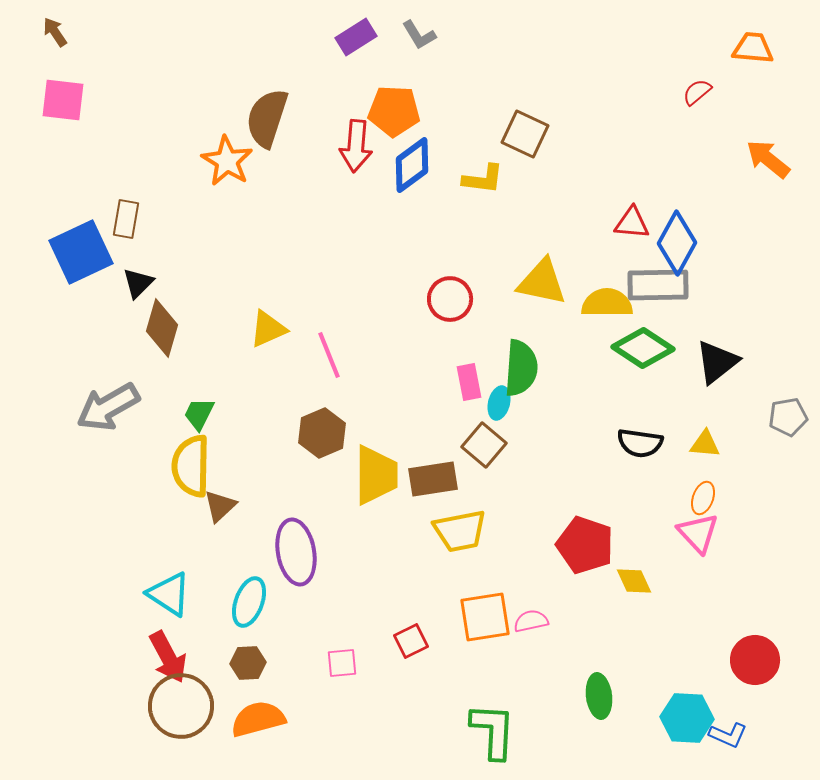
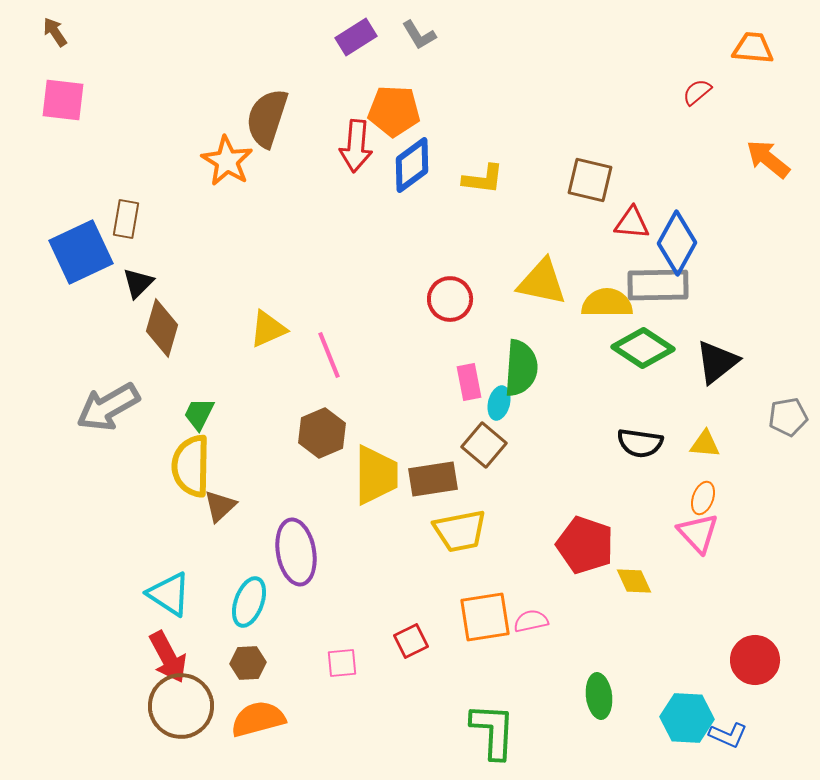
brown square at (525, 134): moved 65 px right, 46 px down; rotated 12 degrees counterclockwise
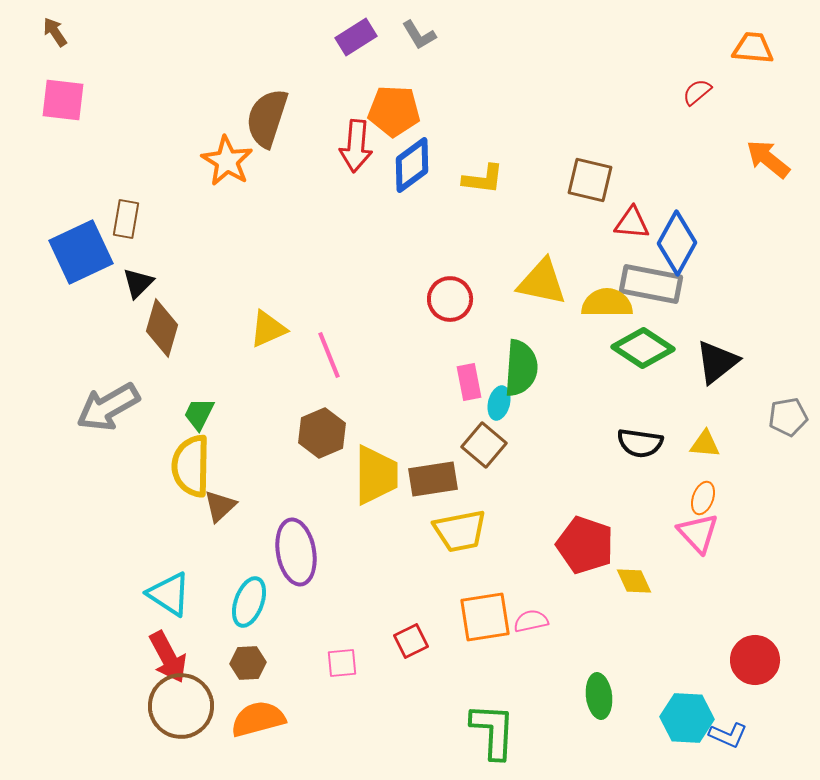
gray rectangle at (658, 285): moved 7 px left, 1 px up; rotated 12 degrees clockwise
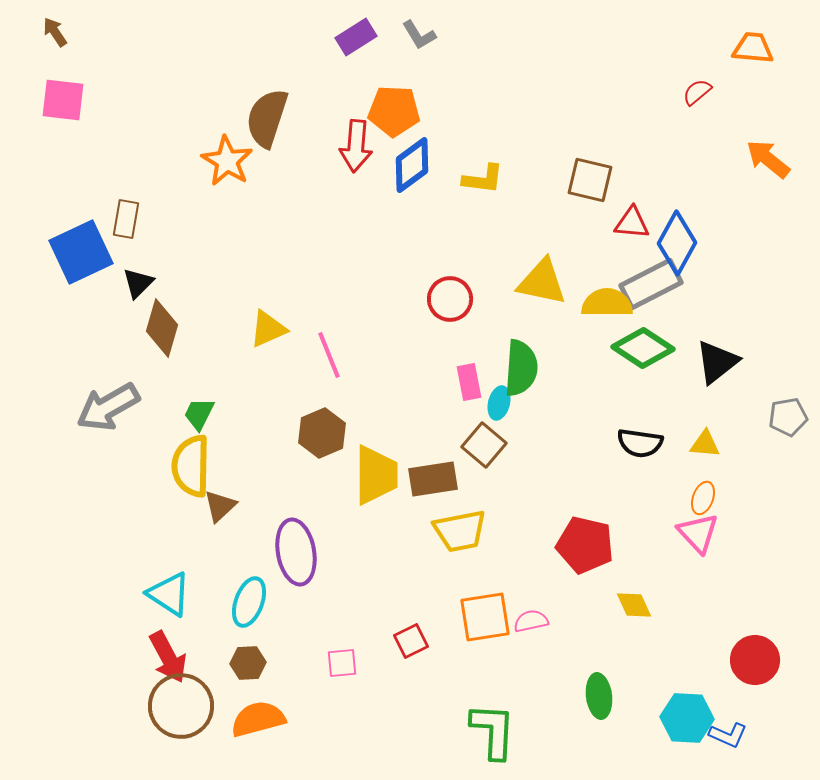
gray rectangle at (651, 284): rotated 38 degrees counterclockwise
red pentagon at (585, 545): rotated 6 degrees counterclockwise
yellow diamond at (634, 581): moved 24 px down
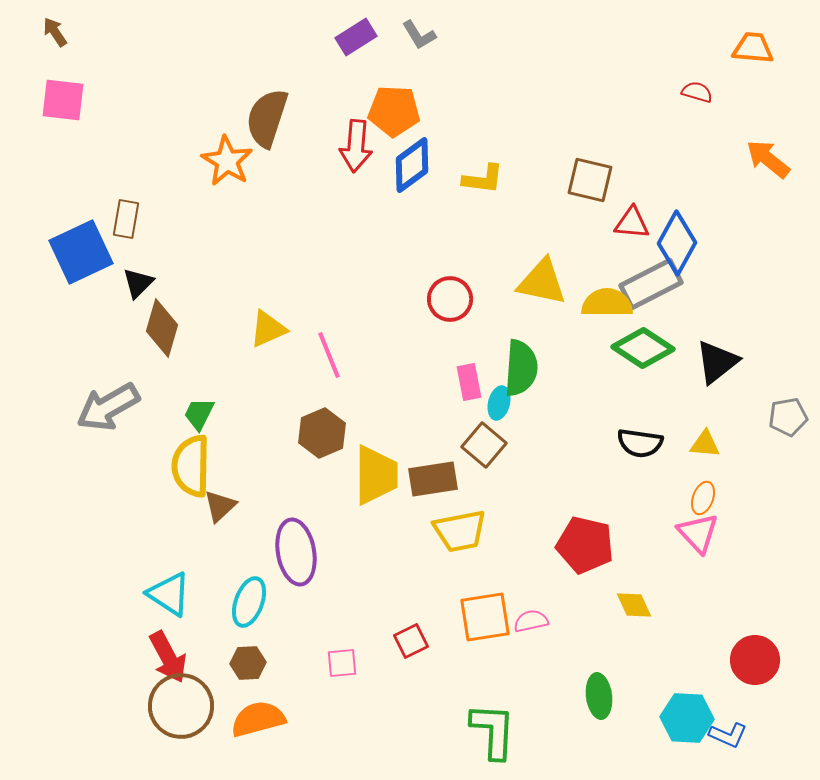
red semicircle at (697, 92): rotated 56 degrees clockwise
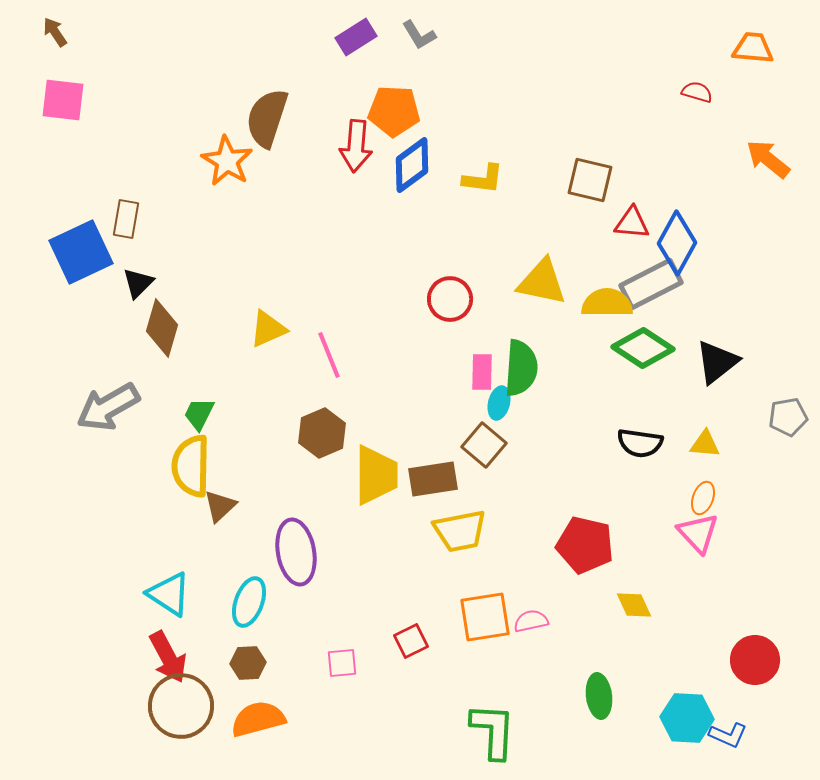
pink rectangle at (469, 382): moved 13 px right, 10 px up; rotated 12 degrees clockwise
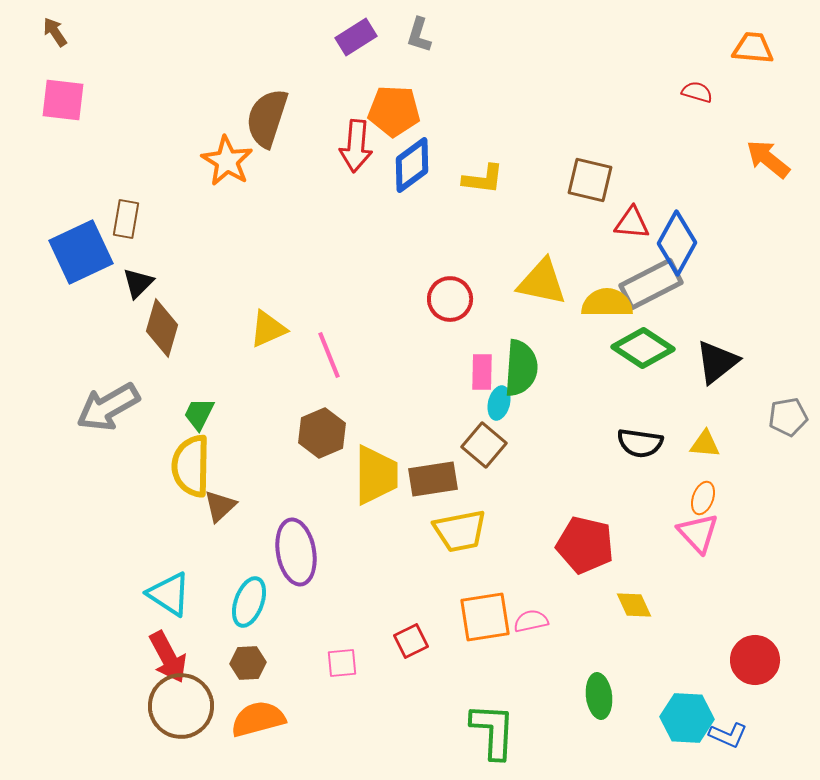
gray L-shape at (419, 35): rotated 48 degrees clockwise
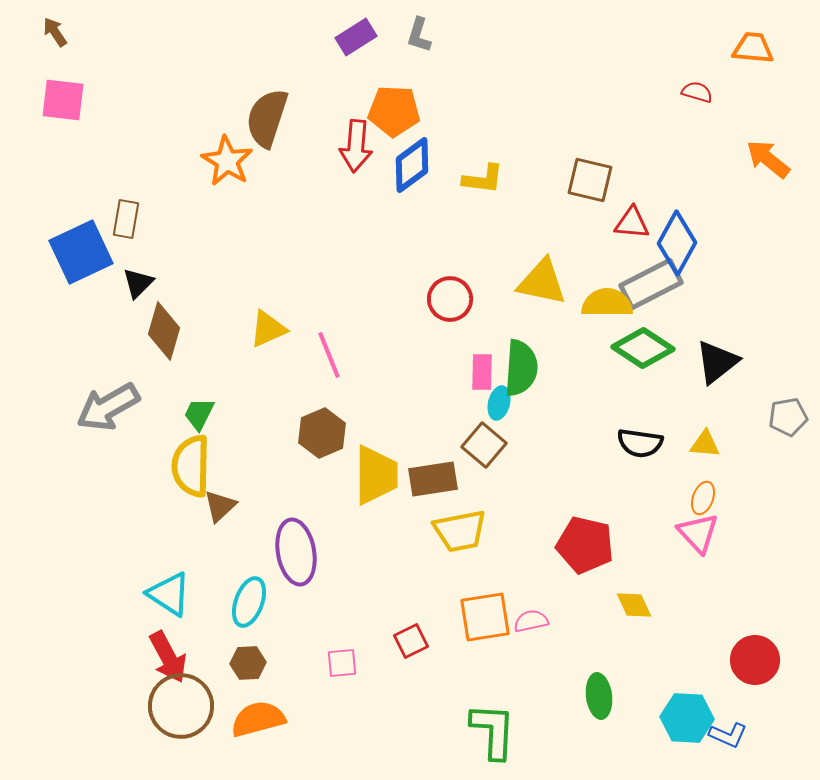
brown diamond at (162, 328): moved 2 px right, 3 px down
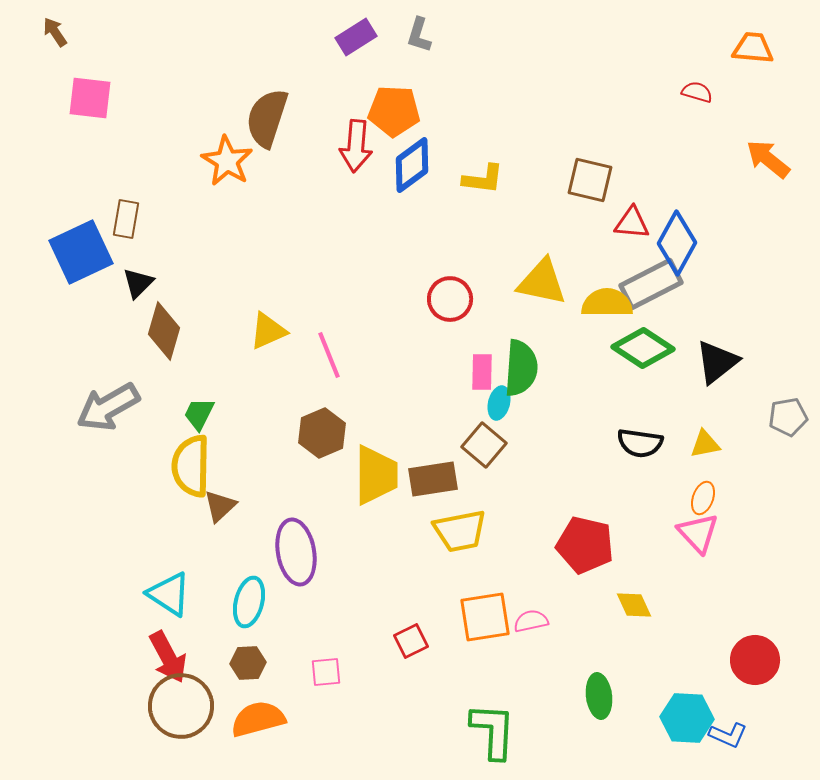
pink square at (63, 100): moved 27 px right, 2 px up
yellow triangle at (268, 329): moved 2 px down
yellow triangle at (705, 444): rotated 16 degrees counterclockwise
cyan ellipse at (249, 602): rotated 6 degrees counterclockwise
pink square at (342, 663): moved 16 px left, 9 px down
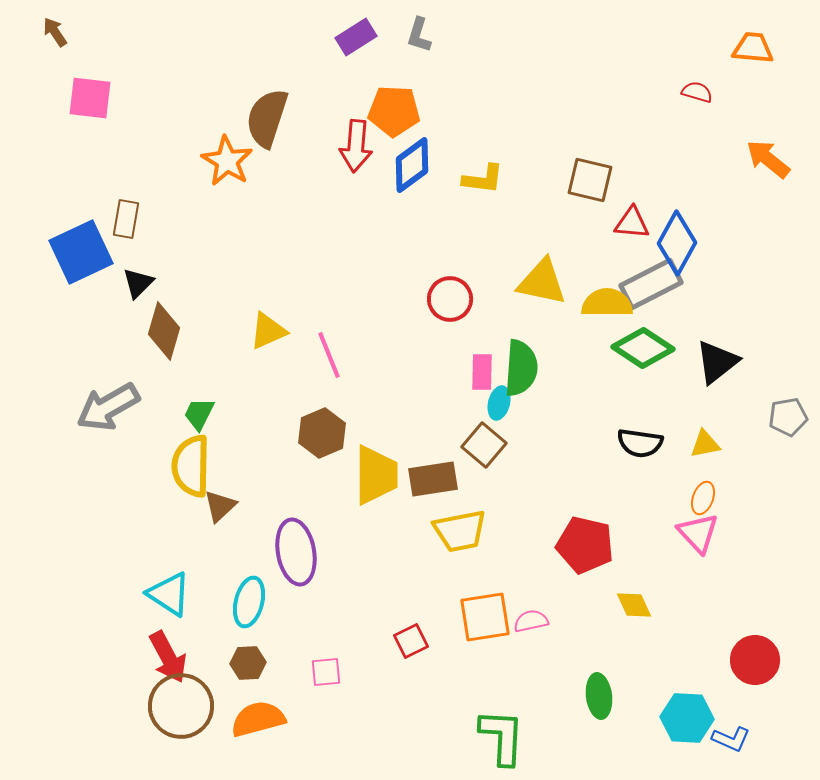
green L-shape at (493, 731): moved 9 px right, 6 px down
blue L-shape at (728, 735): moved 3 px right, 4 px down
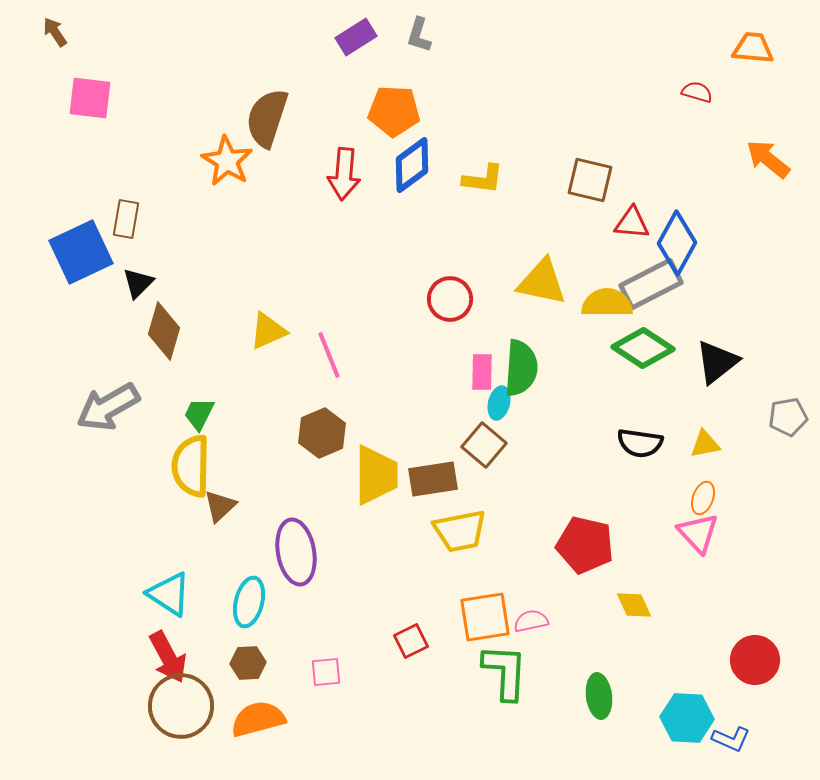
red arrow at (356, 146): moved 12 px left, 28 px down
green L-shape at (502, 737): moved 3 px right, 65 px up
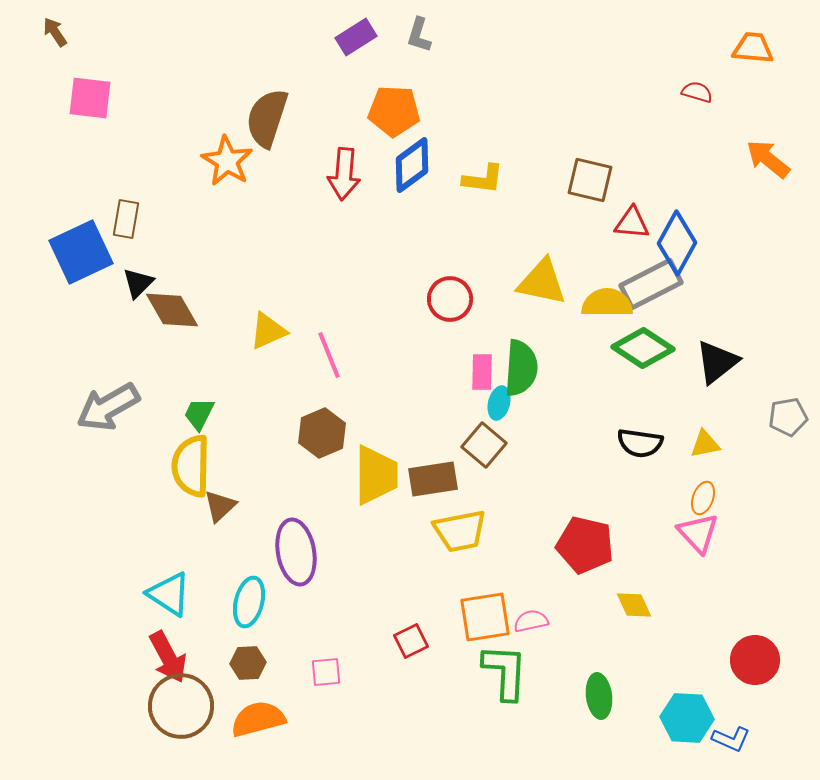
brown diamond at (164, 331): moved 8 px right, 21 px up; rotated 46 degrees counterclockwise
